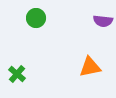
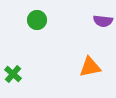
green circle: moved 1 px right, 2 px down
green cross: moved 4 px left
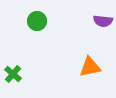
green circle: moved 1 px down
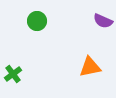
purple semicircle: rotated 18 degrees clockwise
green cross: rotated 12 degrees clockwise
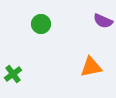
green circle: moved 4 px right, 3 px down
orange triangle: moved 1 px right
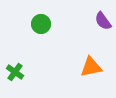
purple semicircle: rotated 30 degrees clockwise
green cross: moved 2 px right, 2 px up; rotated 18 degrees counterclockwise
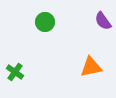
green circle: moved 4 px right, 2 px up
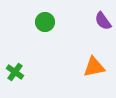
orange triangle: moved 3 px right
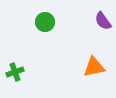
green cross: rotated 36 degrees clockwise
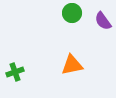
green circle: moved 27 px right, 9 px up
orange triangle: moved 22 px left, 2 px up
